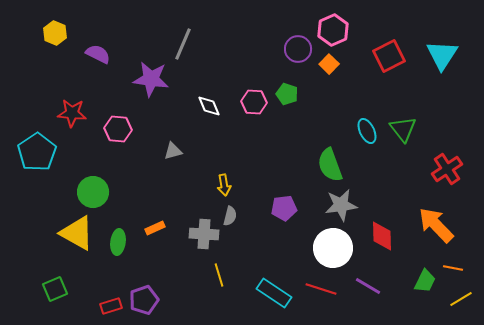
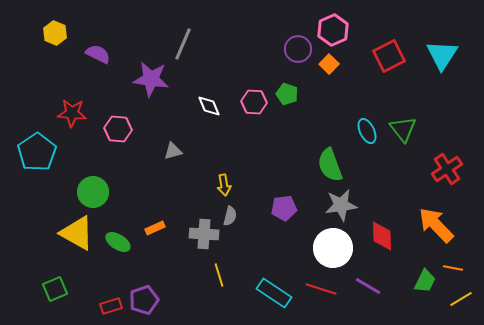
green ellipse at (118, 242): rotated 65 degrees counterclockwise
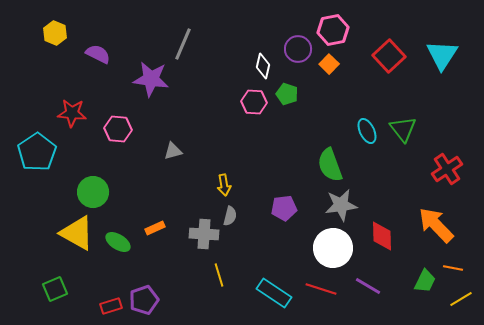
pink hexagon at (333, 30): rotated 12 degrees clockwise
red square at (389, 56): rotated 16 degrees counterclockwise
white diamond at (209, 106): moved 54 px right, 40 px up; rotated 35 degrees clockwise
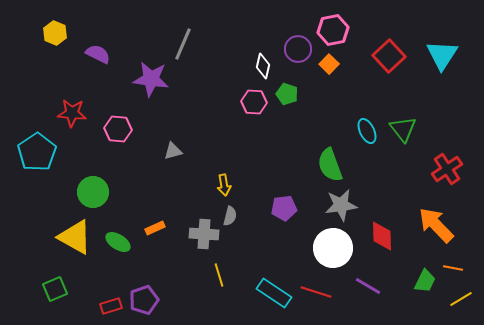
yellow triangle at (77, 233): moved 2 px left, 4 px down
red line at (321, 289): moved 5 px left, 3 px down
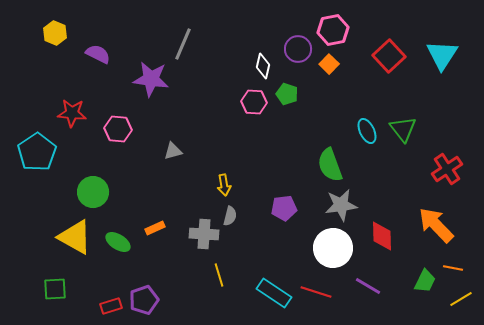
green square at (55, 289): rotated 20 degrees clockwise
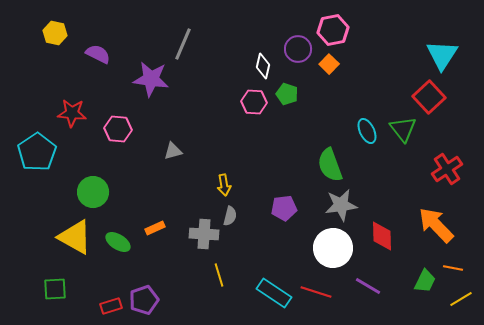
yellow hexagon at (55, 33): rotated 10 degrees counterclockwise
red square at (389, 56): moved 40 px right, 41 px down
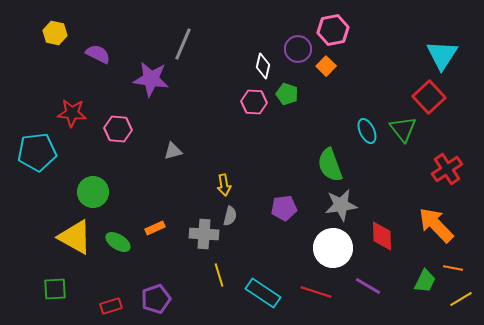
orange square at (329, 64): moved 3 px left, 2 px down
cyan pentagon at (37, 152): rotated 27 degrees clockwise
cyan rectangle at (274, 293): moved 11 px left
purple pentagon at (144, 300): moved 12 px right, 1 px up
